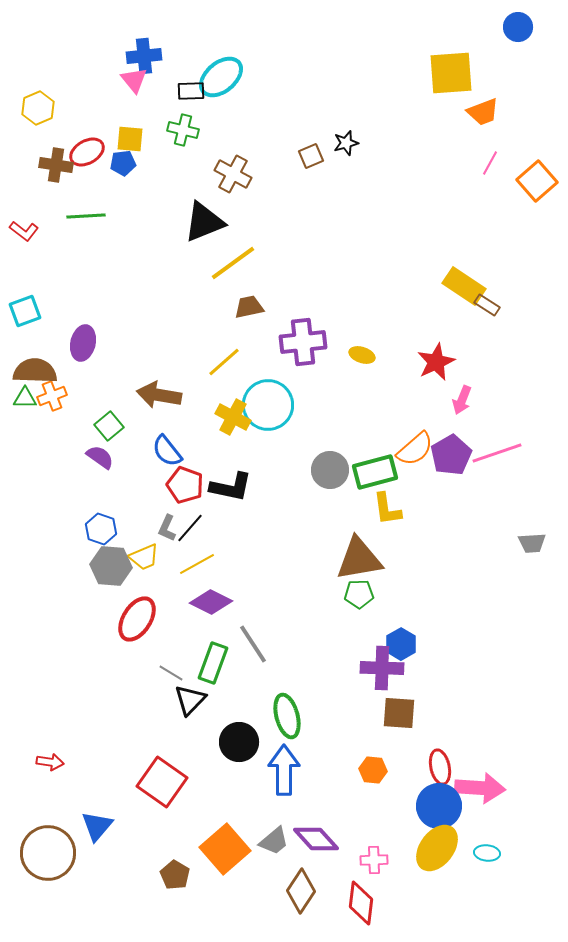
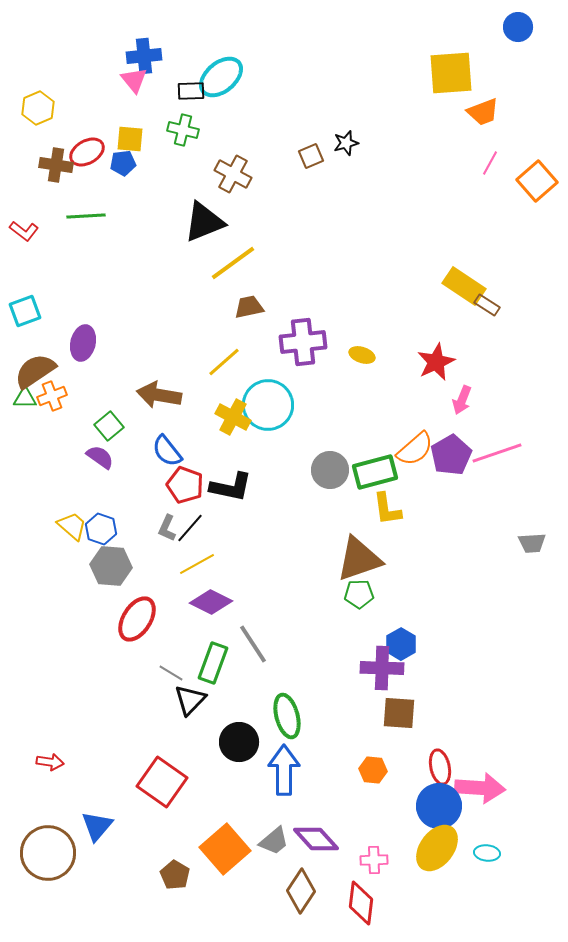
brown semicircle at (35, 371): rotated 36 degrees counterclockwise
yellow trapezoid at (144, 557): moved 72 px left, 31 px up; rotated 116 degrees counterclockwise
brown triangle at (359, 559): rotated 9 degrees counterclockwise
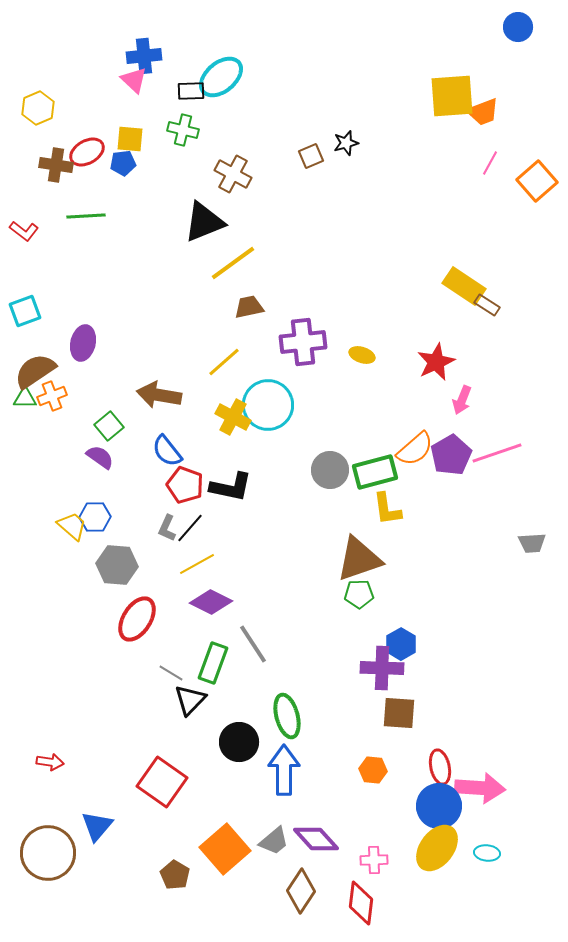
yellow square at (451, 73): moved 1 px right, 23 px down
pink triangle at (134, 80): rotated 8 degrees counterclockwise
blue hexagon at (101, 529): moved 6 px left, 12 px up; rotated 20 degrees counterclockwise
gray hexagon at (111, 566): moved 6 px right, 1 px up
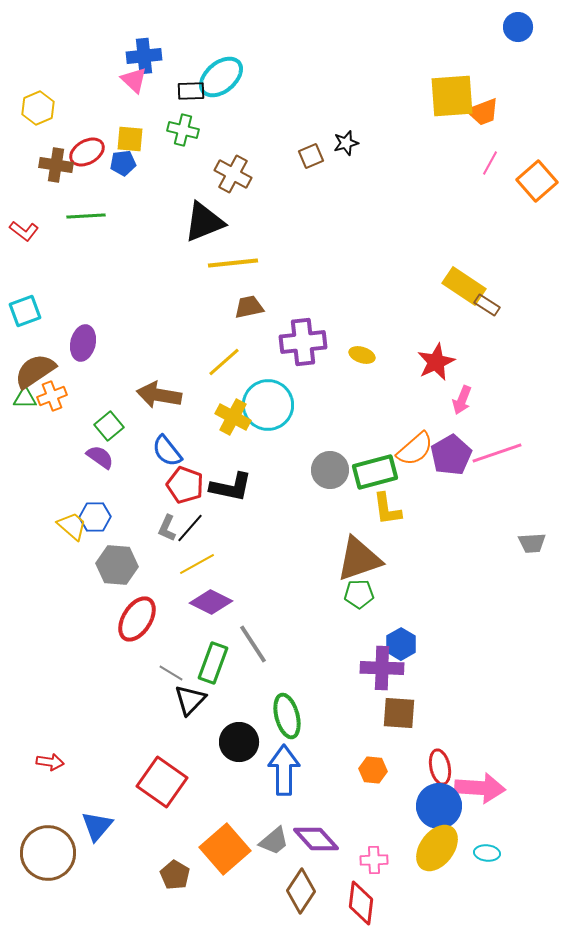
yellow line at (233, 263): rotated 30 degrees clockwise
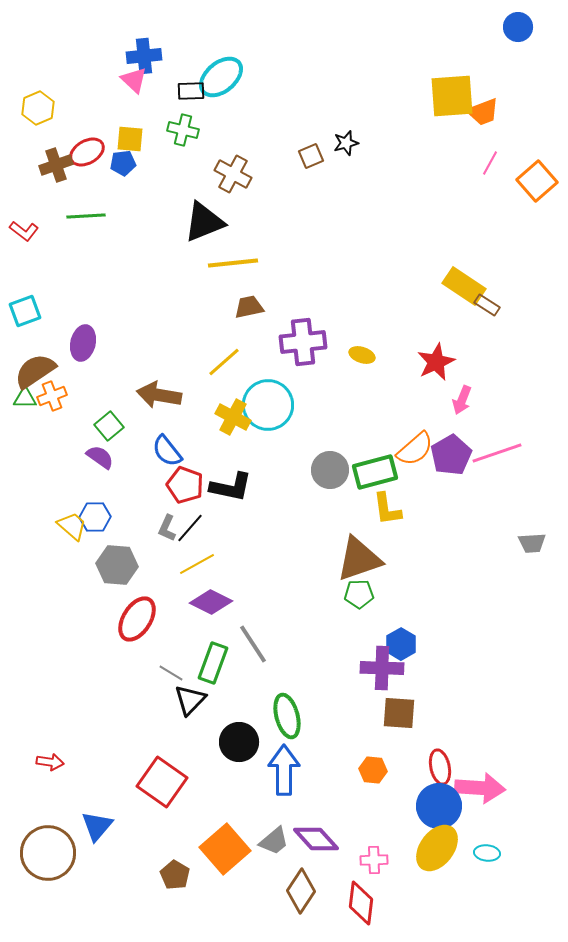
brown cross at (56, 165): rotated 28 degrees counterclockwise
